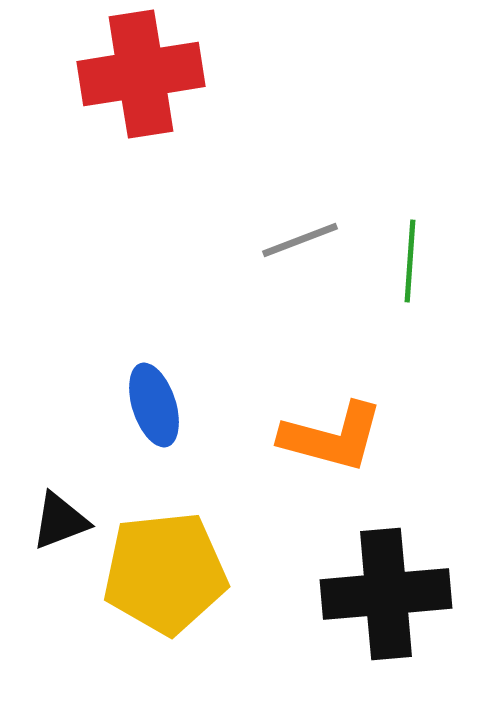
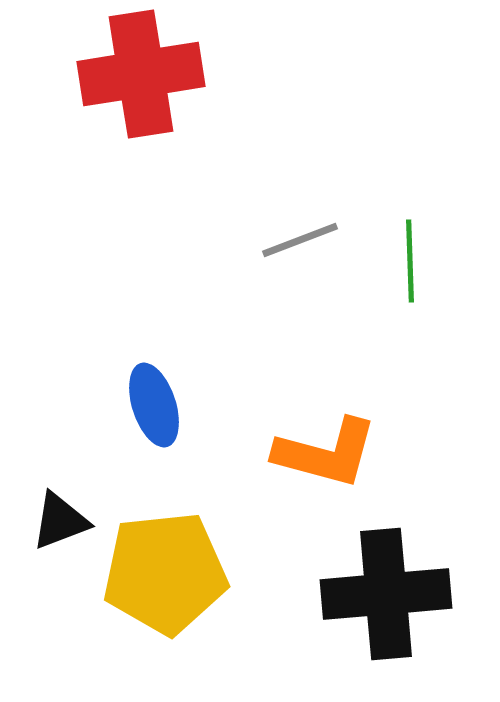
green line: rotated 6 degrees counterclockwise
orange L-shape: moved 6 px left, 16 px down
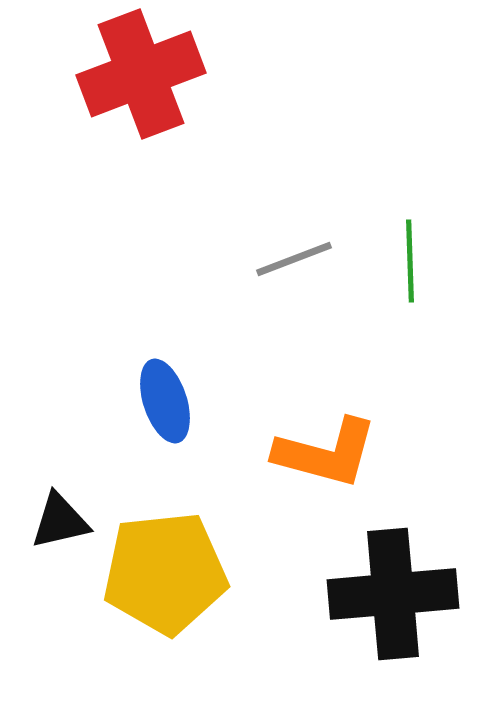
red cross: rotated 12 degrees counterclockwise
gray line: moved 6 px left, 19 px down
blue ellipse: moved 11 px right, 4 px up
black triangle: rotated 8 degrees clockwise
black cross: moved 7 px right
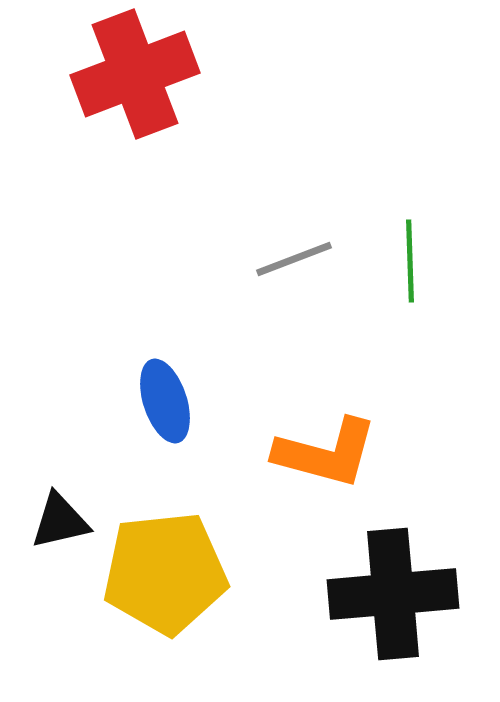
red cross: moved 6 px left
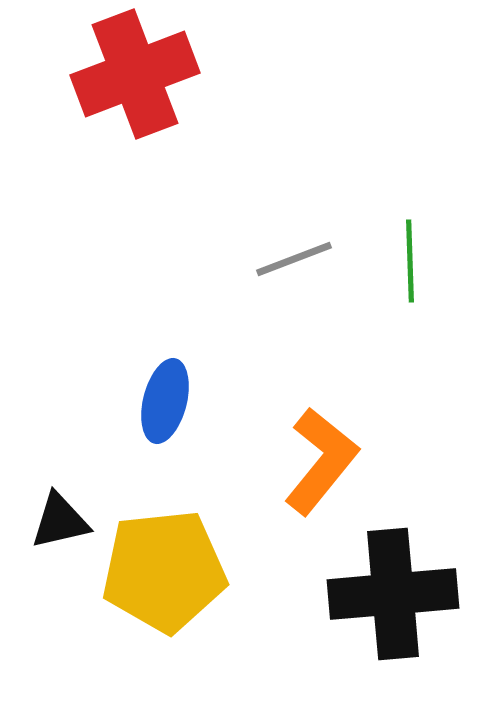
blue ellipse: rotated 32 degrees clockwise
orange L-shape: moved 5 px left, 8 px down; rotated 66 degrees counterclockwise
yellow pentagon: moved 1 px left, 2 px up
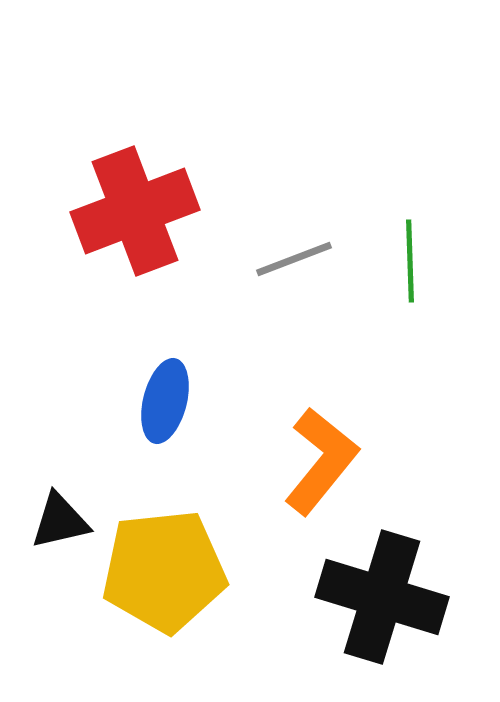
red cross: moved 137 px down
black cross: moved 11 px left, 3 px down; rotated 22 degrees clockwise
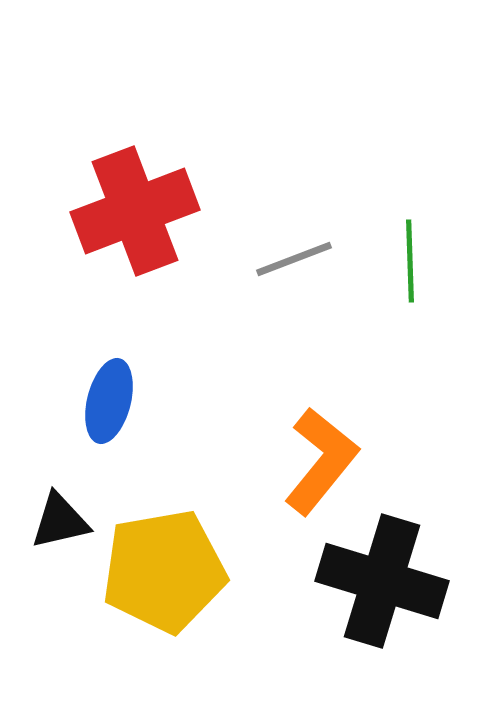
blue ellipse: moved 56 px left
yellow pentagon: rotated 4 degrees counterclockwise
black cross: moved 16 px up
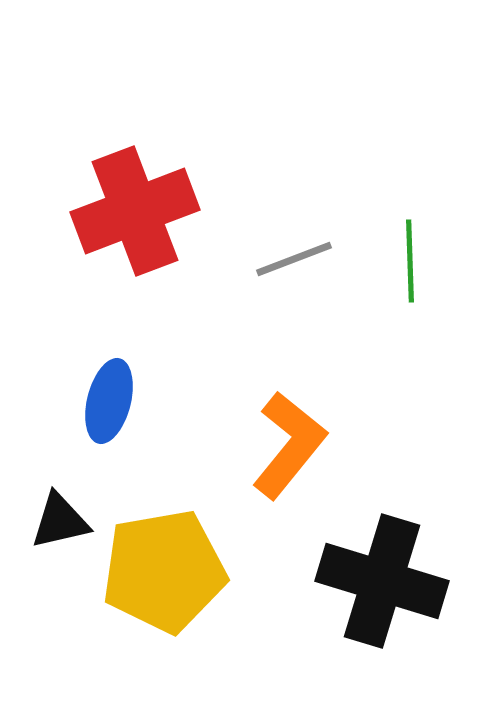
orange L-shape: moved 32 px left, 16 px up
